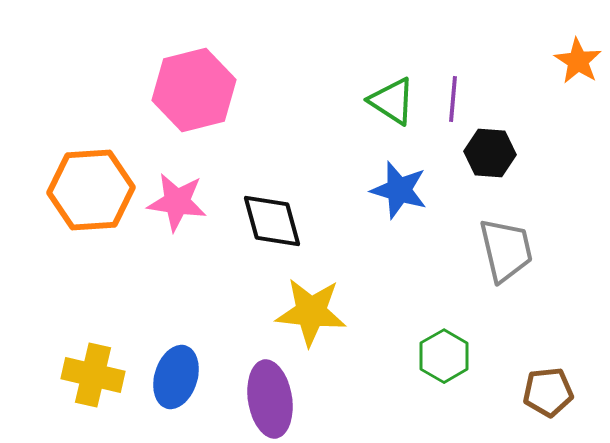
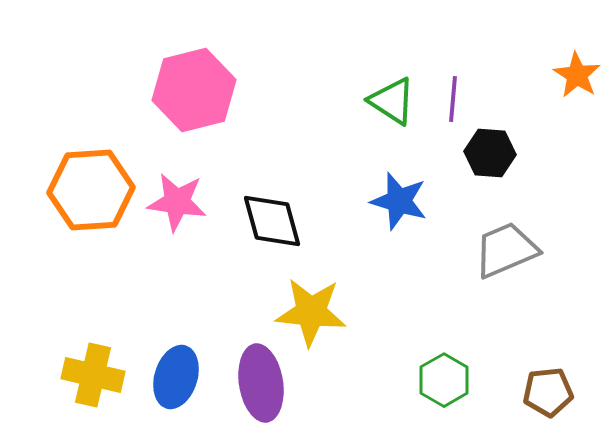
orange star: moved 1 px left, 14 px down
blue star: moved 11 px down
gray trapezoid: rotated 100 degrees counterclockwise
green hexagon: moved 24 px down
purple ellipse: moved 9 px left, 16 px up
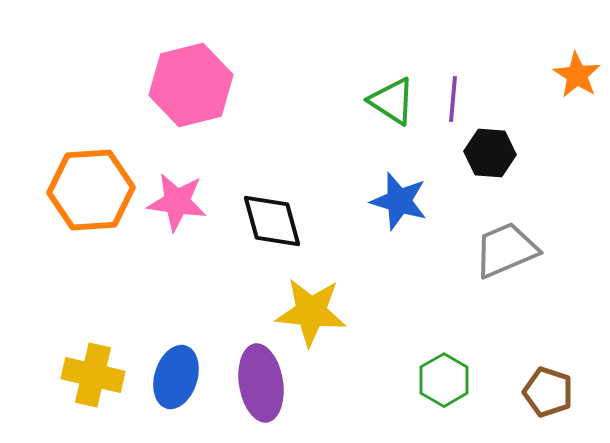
pink hexagon: moved 3 px left, 5 px up
brown pentagon: rotated 24 degrees clockwise
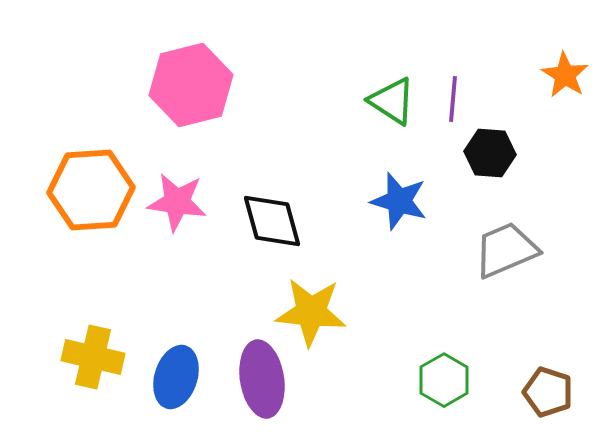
orange star: moved 12 px left
yellow cross: moved 18 px up
purple ellipse: moved 1 px right, 4 px up
